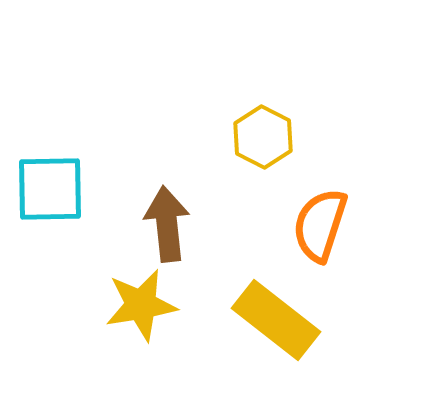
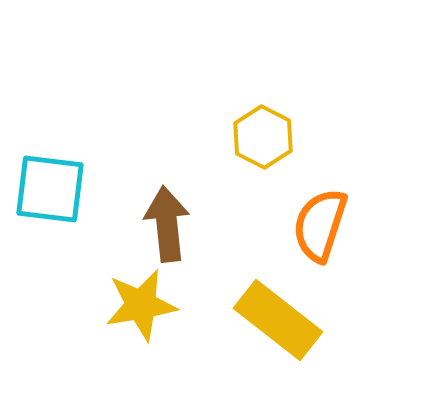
cyan square: rotated 8 degrees clockwise
yellow rectangle: moved 2 px right
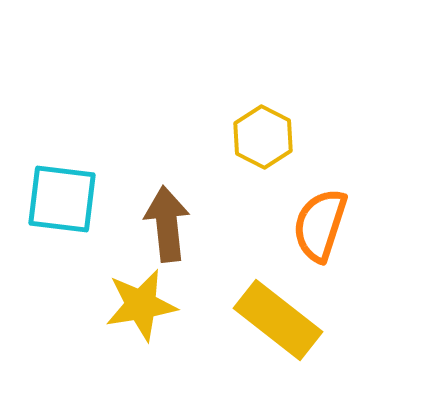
cyan square: moved 12 px right, 10 px down
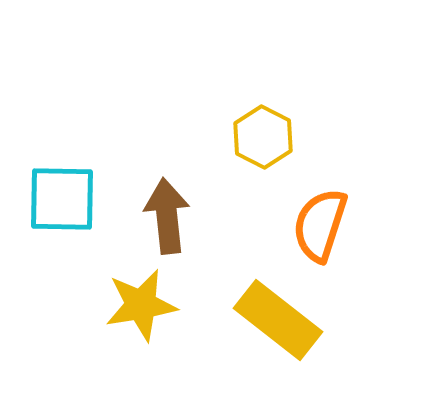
cyan square: rotated 6 degrees counterclockwise
brown arrow: moved 8 px up
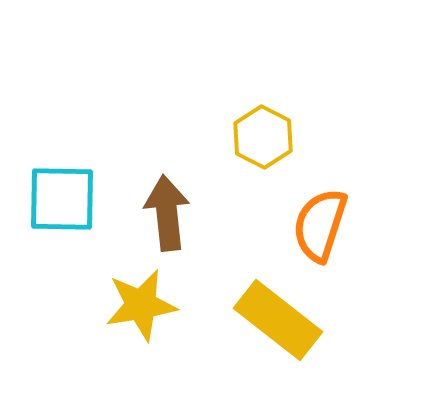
brown arrow: moved 3 px up
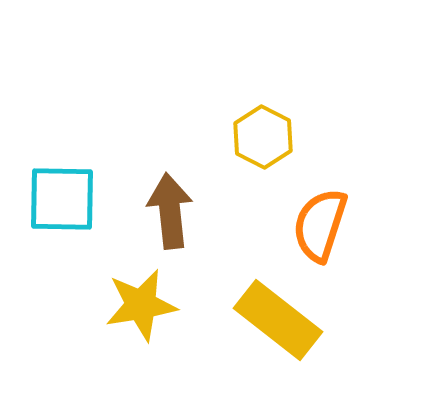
brown arrow: moved 3 px right, 2 px up
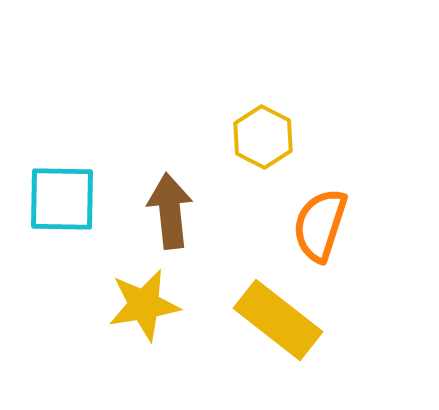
yellow star: moved 3 px right
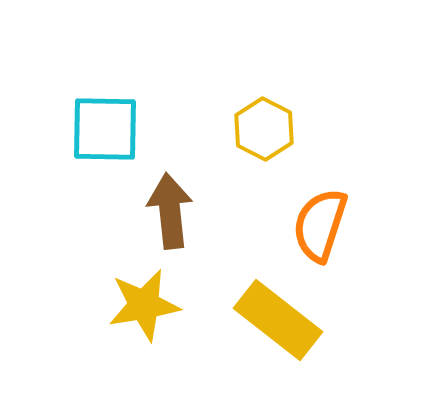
yellow hexagon: moved 1 px right, 8 px up
cyan square: moved 43 px right, 70 px up
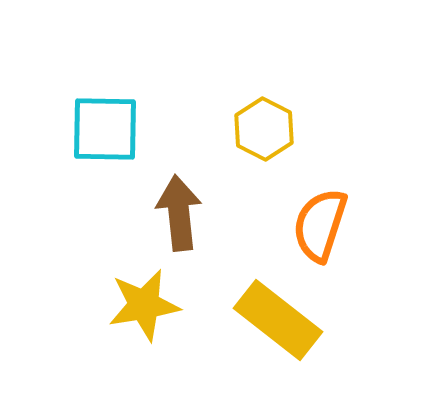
brown arrow: moved 9 px right, 2 px down
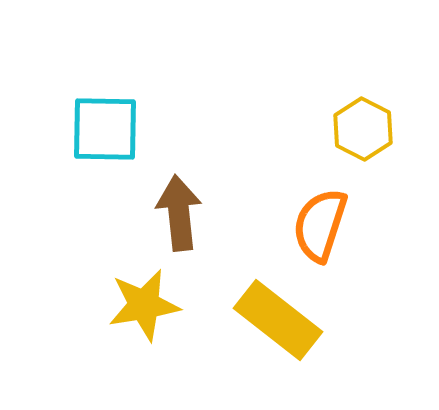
yellow hexagon: moved 99 px right
